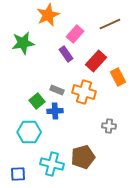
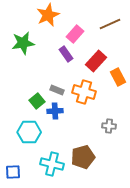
blue square: moved 5 px left, 2 px up
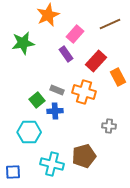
green square: moved 1 px up
brown pentagon: moved 1 px right, 1 px up
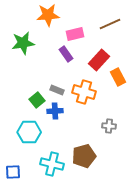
orange star: rotated 20 degrees clockwise
pink rectangle: rotated 36 degrees clockwise
red rectangle: moved 3 px right, 1 px up
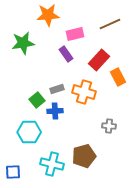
gray rectangle: moved 1 px up; rotated 40 degrees counterclockwise
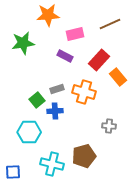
purple rectangle: moved 1 px left, 2 px down; rotated 28 degrees counterclockwise
orange rectangle: rotated 12 degrees counterclockwise
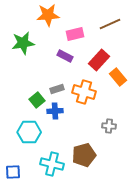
brown pentagon: moved 1 px up
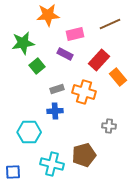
purple rectangle: moved 2 px up
green square: moved 34 px up
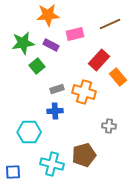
purple rectangle: moved 14 px left, 9 px up
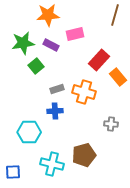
brown line: moved 5 px right, 9 px up; rotated 50 degrees counterclockwise
green square: moved 1 px left
gray cross: moved 2 px right, 2 px up
